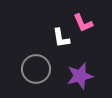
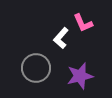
white L-shape: rotated 50 degrees clockwise
gray circle: moved 1 px up
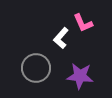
purple star: rotated 20 degrees clockwise
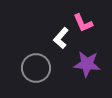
purple star: moved 7 px right, 12 px up
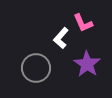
purple star: rotated 28 degrees clockwise
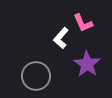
gray circle: moved 8 px down
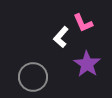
white L-shape: moved 1 px up
gray circle: moved 3 px left, 1 px down
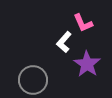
white L-shape: moved 3 px right, 5 px down
gray circle: moved 3 px down
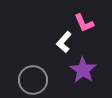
pink L-shape: moved 1 px right
purple star: moved 4 px left, 6 px down
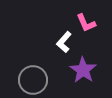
pink L-shape: moved 2 px right
